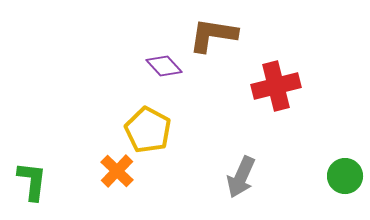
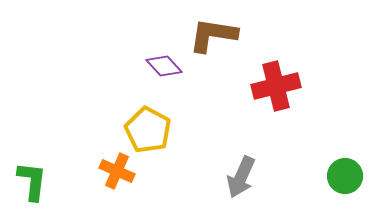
orange cross: rotated 20 degrees counterclockwise
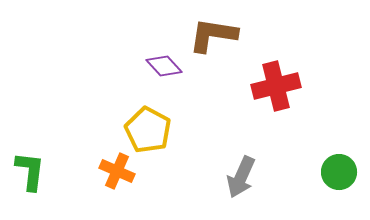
green circle: moved 6 px left, 4 px up
green L-shape: moved 2 px left, 10 px up
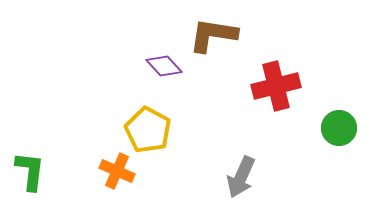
green circle: moved 44 px up
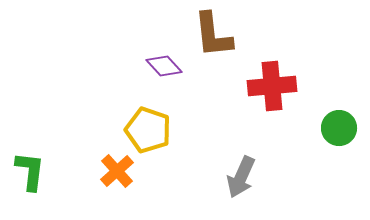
brown L-shape: rotated 105 degrees counterclockwise
red cross: moved 4 px left; rotated 9 degrees clockwise
yellow pentagon: rotated 9 degrees counterclockwise
orange cross: rotated 24 degrees clockwise
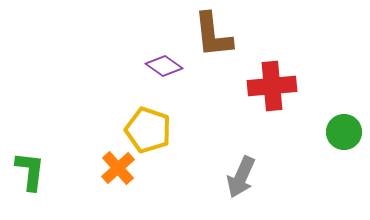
purple diamond: rotated 12 degrees counterclockwise
green circle: moved 5 px right, 4 px down
orange cross: moved 1 px right, 3 px up
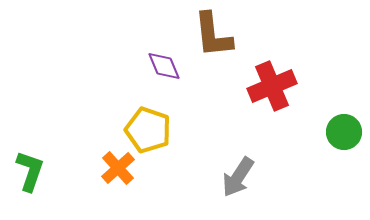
purple diamond: rotated 33 degrees clockwise
red cross: rotated 18 degrees counterclockwise
green L-shape: rotated 12 degrees clockwise
gray arrow: moved 3 px left; rotated 9 degrees clockwise
